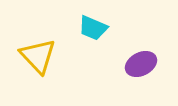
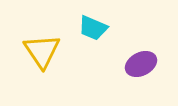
yellow triangle: moved 4 px right, 5 px up; rotated 9 degrees clockwise
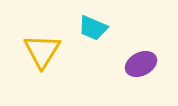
yellow triangle: rotated 6 degrees clockwise
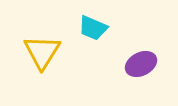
yellow triangle: moved 1 px down
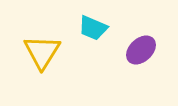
purple ellipse: moved 14 px up; rotated 16 degrees counterclockwise
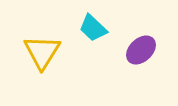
cyan trapezoid: rotated 20 degrees clockwise
